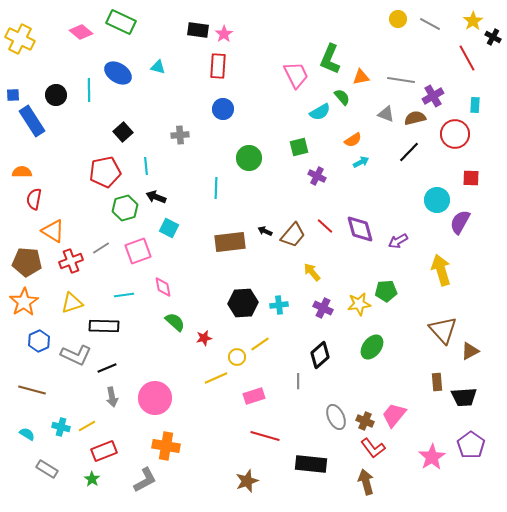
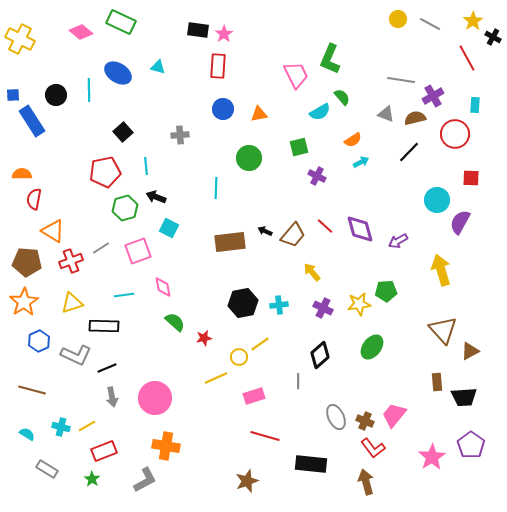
orange triangle at (361, 77): moved 102 px left, 37 px down
orange semicircle at (22, 172): moved 2 px down
black hexagon at (243, 303): rotated 8 degrees counterclockwise
yellow circle at (237, 357): moved 2 px right
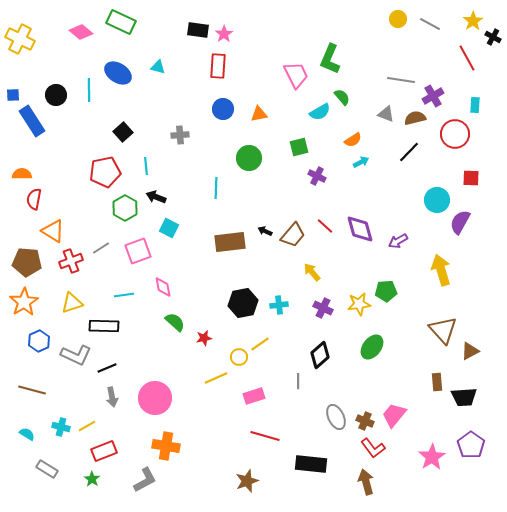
green hexagon at (125, 208): rotated 15 degrees counterclockwise
